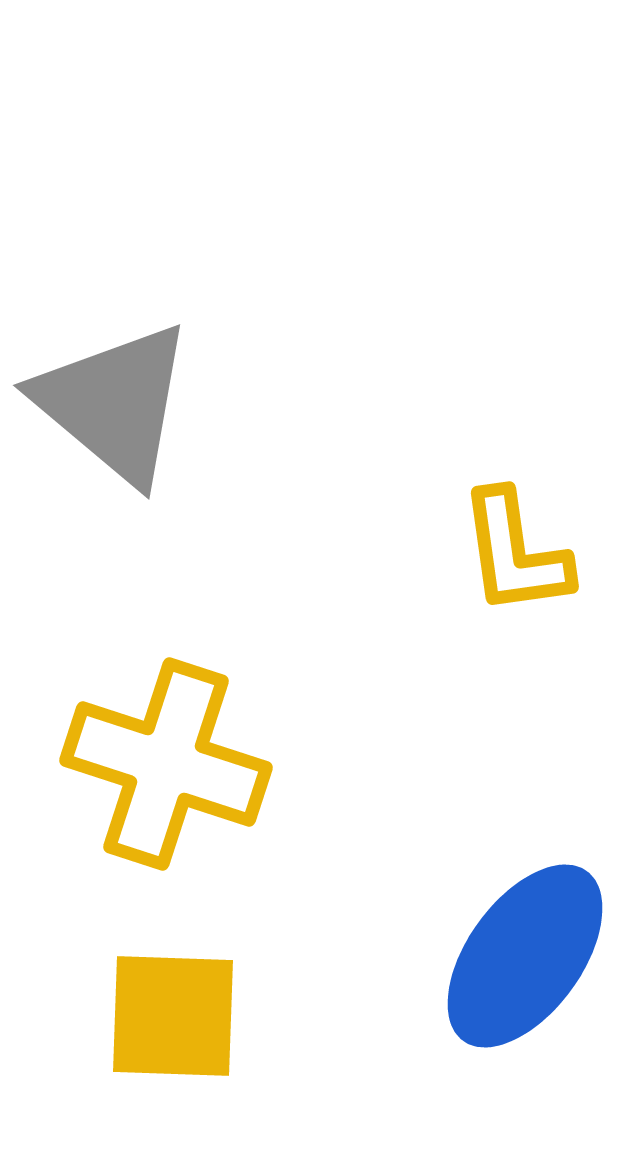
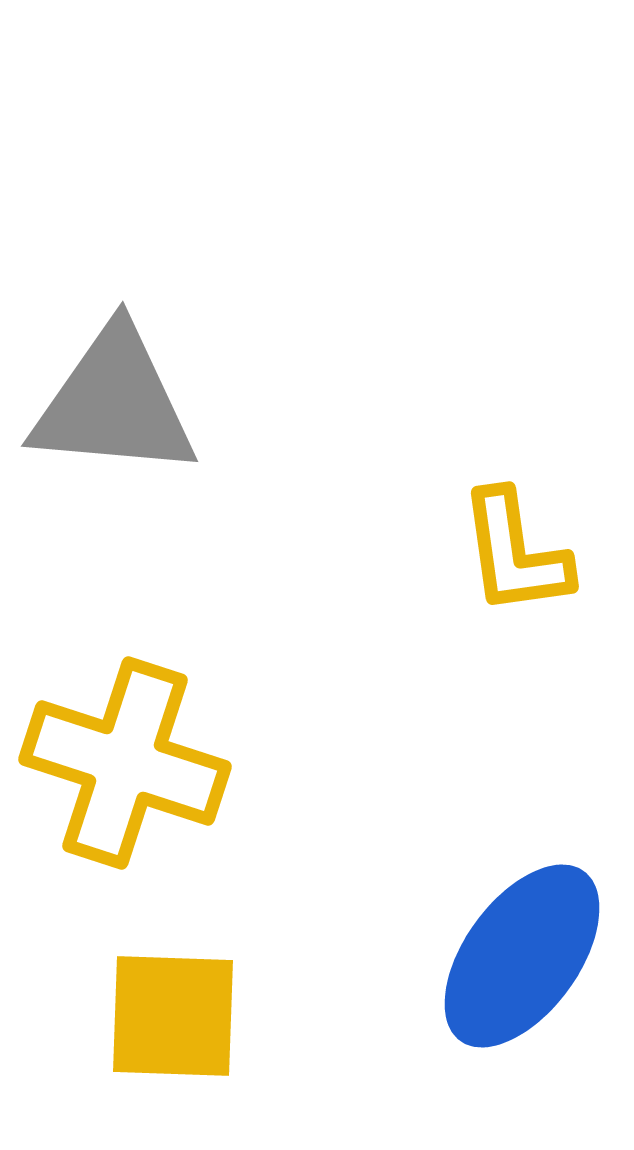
gray triangle: rotated 35 degrees counterclockwise
yellow cross: moved 41 px left, 1 px up
blue ellipse: moved 3 px left
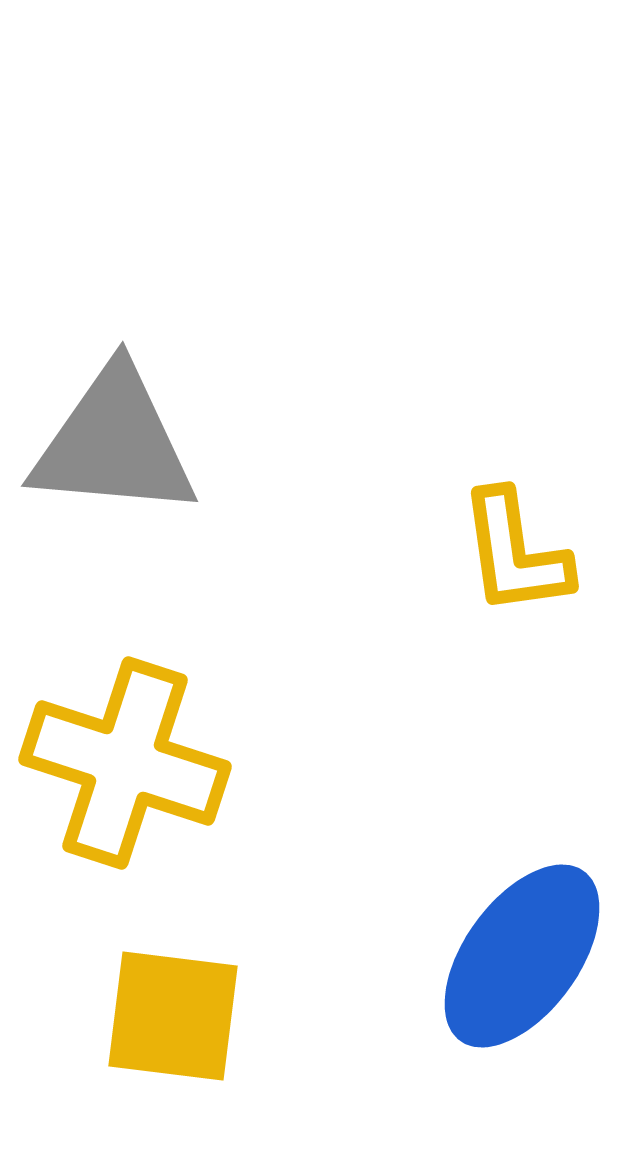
gray triangle: moved 40 px down
yellow square: rotated 5 degrees clockwise
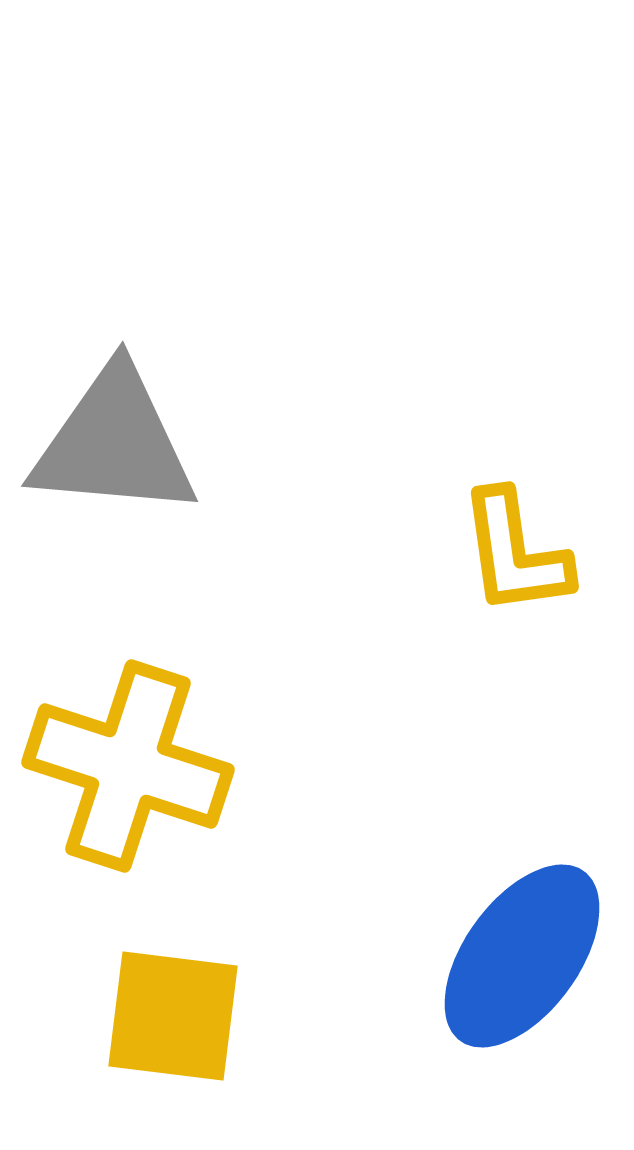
yellow cross: moved 3 px right, 3 px down
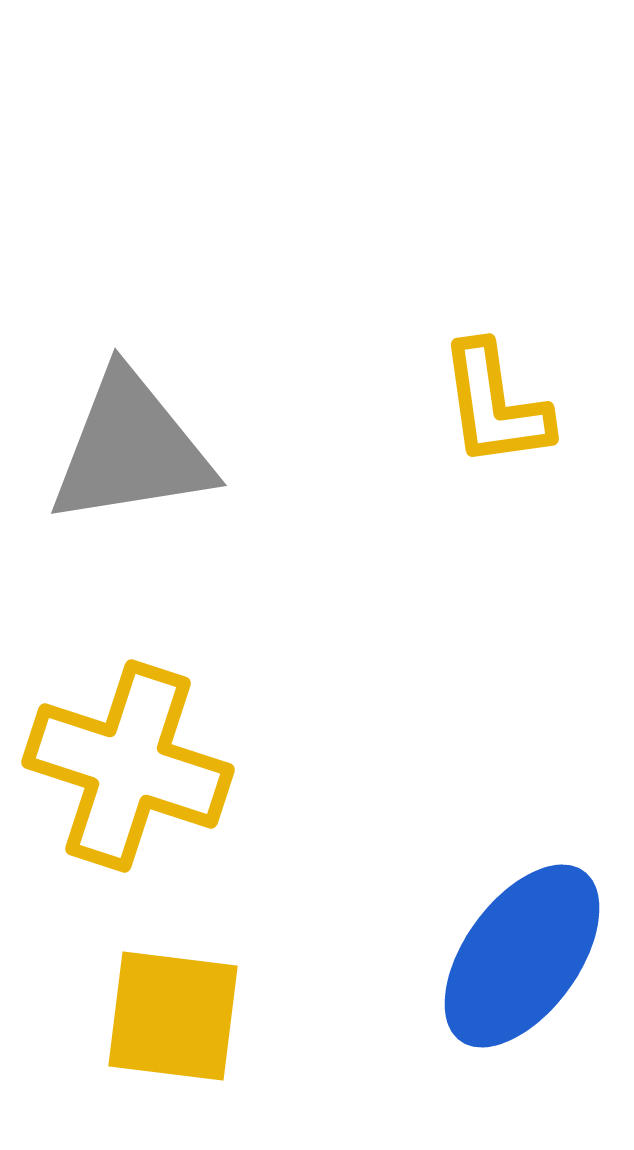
gray triangle: moved 17 px right, 6 px down; rotated 14 degrees counterclockwise
yellow L-shape: moved 20 px left, 148 px up
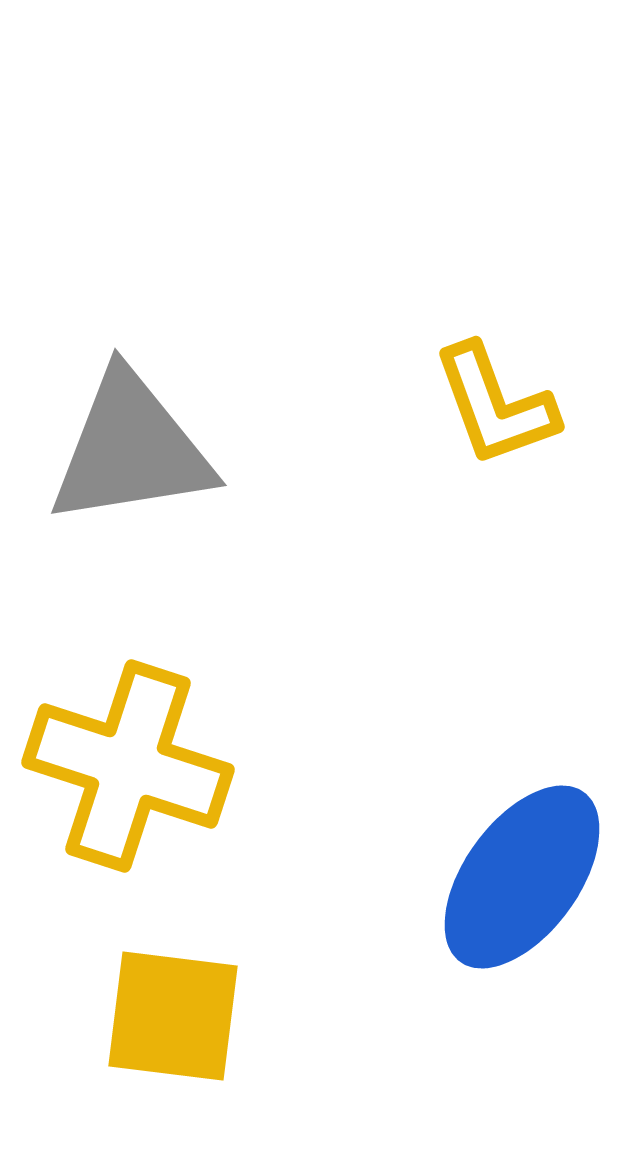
yellow L-shape: rotated 12 degrees counterclockwise
blue ellipse: moved 79 px up
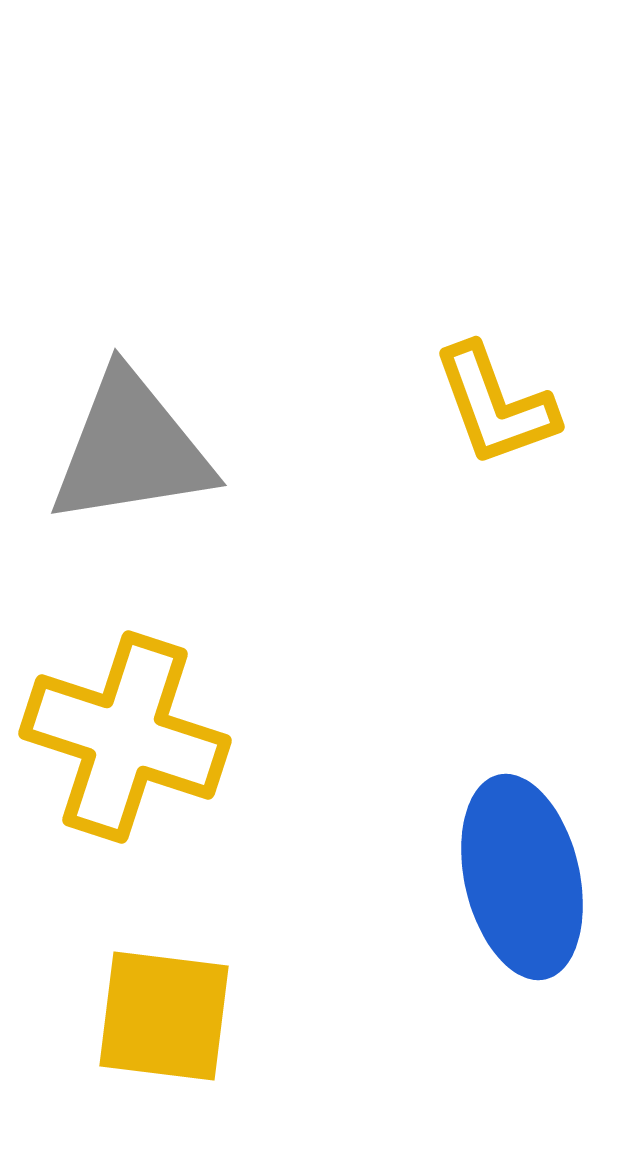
yellow cross: moved 3 px left, 29 px up
blue ellipse: rotated 49 degrees counterclockwise
yellow square: moved 9 px left
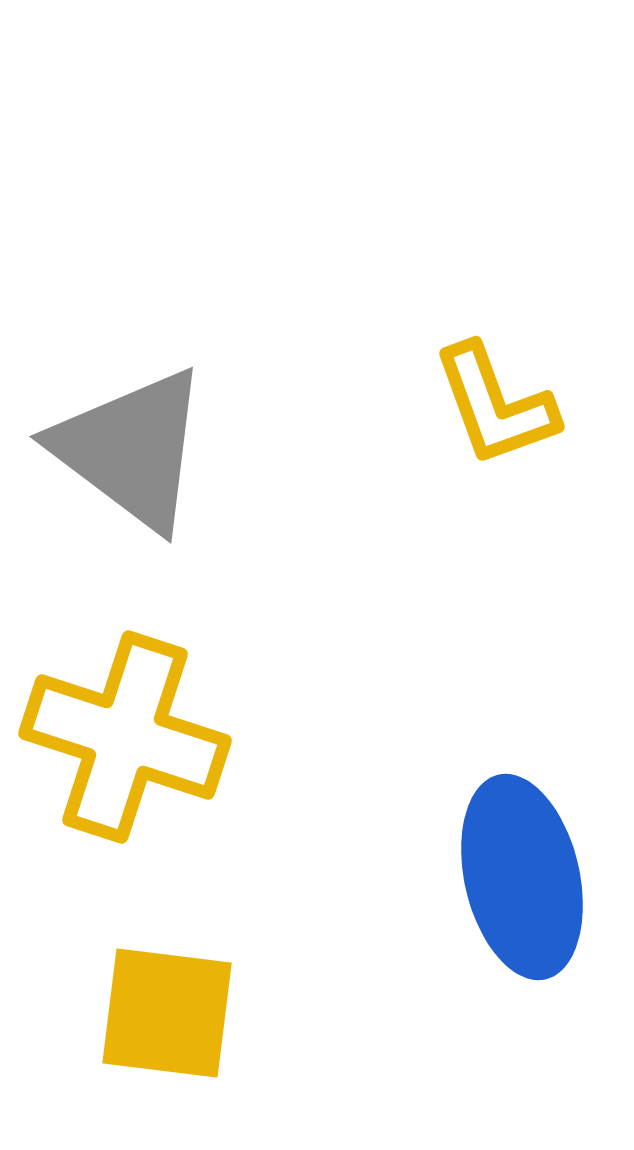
gray triangle: rotated 46 degrees clockwise
yellow square: moved 3 px right, 3 px up
